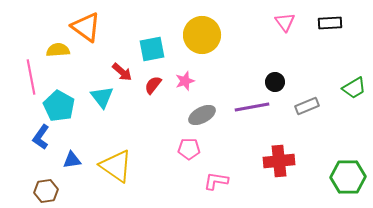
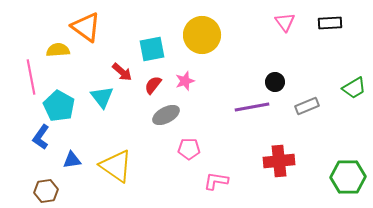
gray ellipse: moved 36 px left
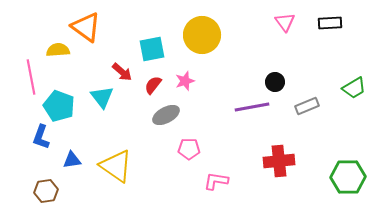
cyan pentagon: rotated 8 degrees counterclockwise
blue L-shape: rotated 15 degrees counterclockwise
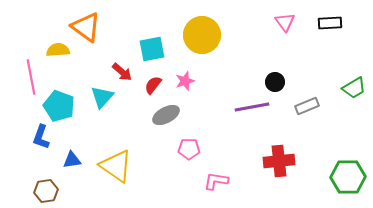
cyan triangle: rotated 20 degrees clockwise
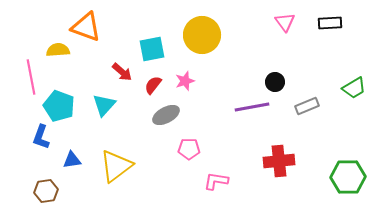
orange triangle: rotated 16 degrees counterclockwise
cyan triangle: moved 2 px right, 8 px down
yellow triangle: rotated 48 degrees clockwise
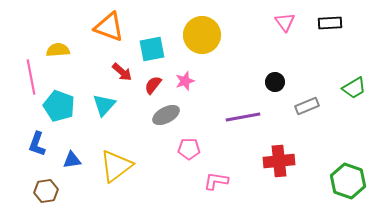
orange triangle: moved 23 px right
purple line: moved 9 px left, 10 px down
blue L-shape: moved 4 px left, 7 px down
green hexagon: moved 4 px down; rotated 20 degrees clockwise
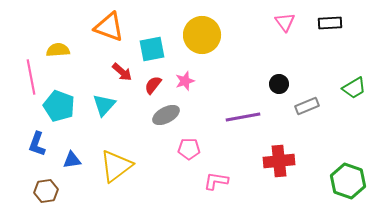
black circle: moved 4 px right, 2 px down
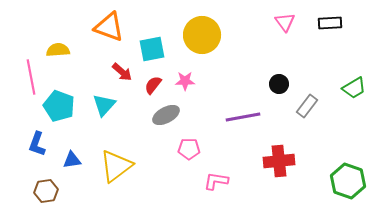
pink star: rotated 18 degrees clockwise
gray rectangle: rotated 30 degrees counterclockwise
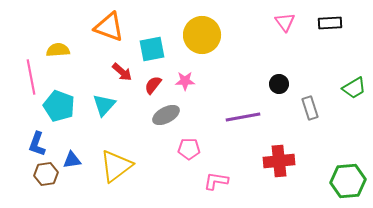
gray rectangle: moved 3 px right, 2 px down; rotated 55 degrees counterclockwise
green hexagon: rotated 24 degrees counterclockwise
brown hexagon: moved 17 px up
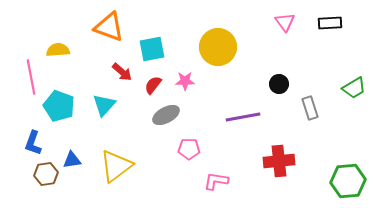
yellow circle: moved 16 px right, 12 px down
blue L-shape: moved 4 px left, 1 px up
